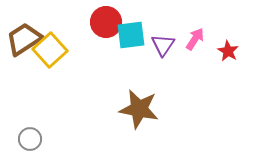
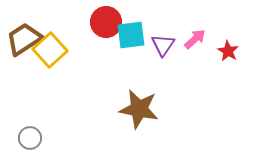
pink arrow: rotated 15 degrees clockwise
gray circle: moved 1 px up
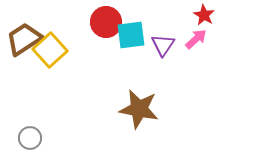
pink arrow: moved 1 px right
red star: moved 24 px left, 36 px up
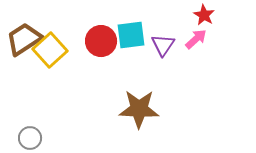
red circle: moved 5 px left, 19 px down
brown star: rotated 9 degrees counterclockwise
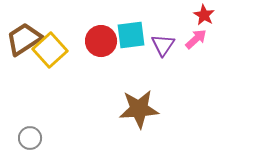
brown star: rotated 6 degrees counterclockwise
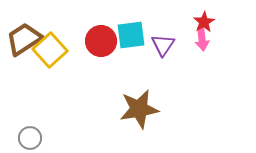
red star: moved 7 px down; rotated 10 degrees clockwise
pink arrow: moved 6 px right; rotated 125 degrees clockwise
brown star: rotated 6 degrees counterclockwise
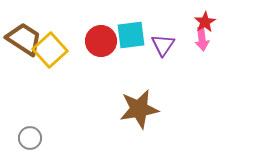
red star: moved 1 px right
brown trapezoid: rotated 66 degrees clockwise
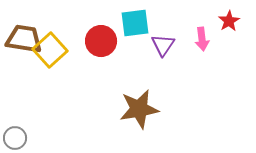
red star: moved 24 px right, 1 px up
cyan square: moved 4 px right, 12 px up
brown trapezoid: rotated 24 degrees counterclockwise
gray circle: moved 15 px left
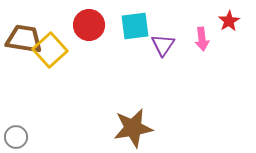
cyan square: moved 3 px down
red circle: moved 12 px left, 16 px up
brown star: moved 6 px left, 19 px down
gray circle: moved 1 px right, 1 px up
